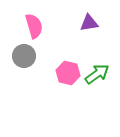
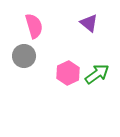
purple triangle: rotated 48 degrees clockwise
pink hexagon: rotated 20 degrees clockwise
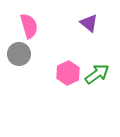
pink semicircle: moved 5 px left
gray circle: moved 5 px left, 2 px up
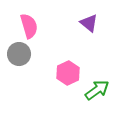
green arrow: moved 16 px down
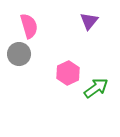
purple triangle: moved 2 px up; rotated 30 degrees clockwise
green arrow: moved 1 px left, 2 px up
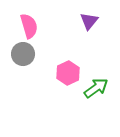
gray circle: moved 4 px right
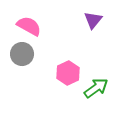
purple triangle: moved 4 px right, 1 px up
pink semicircle: rotated 45 degrees counterclockwise
gray circle: moved 1 px left
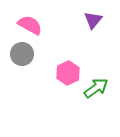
pink semicircle: moved 1 px right, 1 px up
